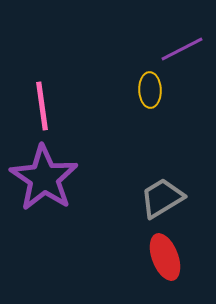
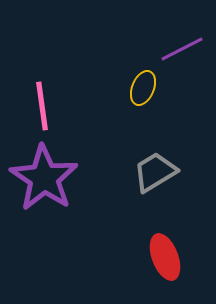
yellow ellipse: moved 7 px left, 2 px up; rotated 24 degrees clockwise
gray trapezoid: moved 7 px left, 26 px up
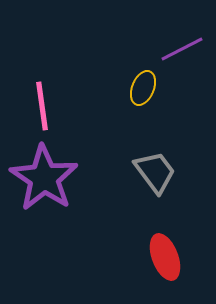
gray trapezoid: rotated 84 degrees clockwise
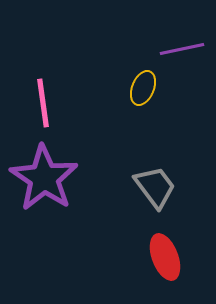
purple line: rotated 15 degrees clockwise
pink line: moved 1 px right, 3 px up
gray trapezoid: moved 15 px down
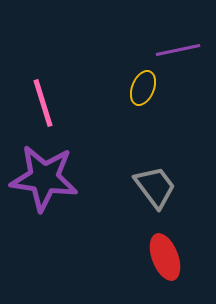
purple line: moved 4 px left, 1 px down
pink line: rotated 9 degrees counterclockwise
purple star: rotated 26 degrees counterclockwise
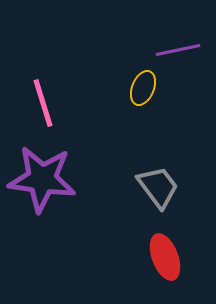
purple star: moved 2 px left, 1 px down
gray trapezoid: moved 3 px right
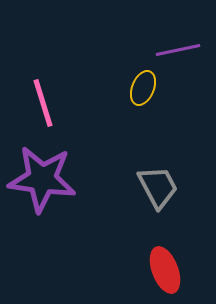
gray trapezoid: rotated 9 degrees clockwise
red ellipse: moved 13 px down
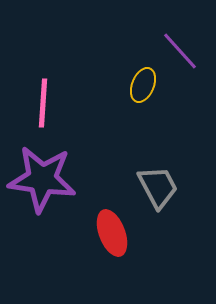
purple line: moved 2 px right, 1 px down; rotated 60 degrees clockwise
yellow ellipse: moved 3 px up
pink line: rotated 21 degrees clockwise
red ellipse: moved 53 px left, 37 px up
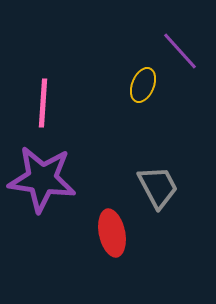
red ellipse: rotated 9 degrees clockwise
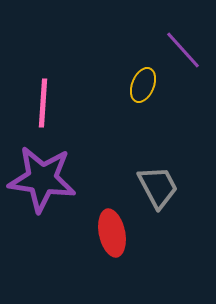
purple line: moved 3 px right, 1 px up
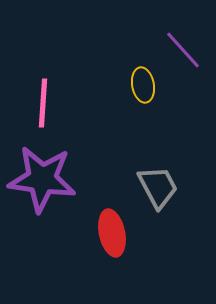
yellow ellipse: rotated 32 degrees counterclockwise
